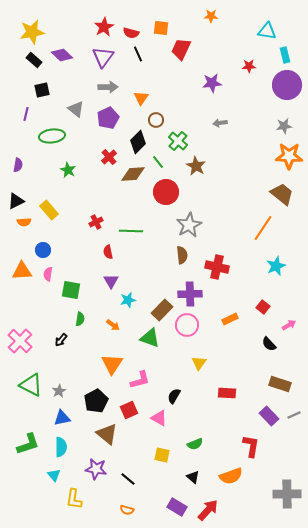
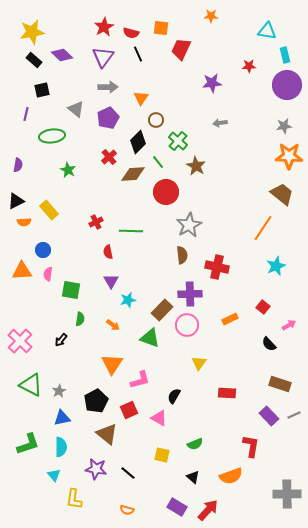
black line at (128, 479): moved 6 px up
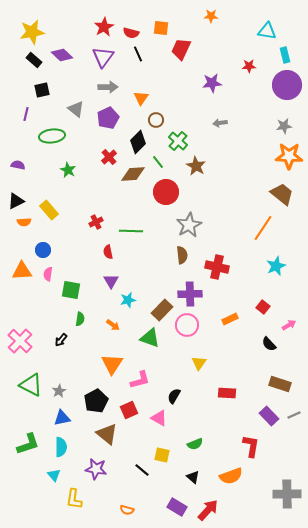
purple semicircle at (18, 165): rotated 88 degrees counterclockwise
black line at (128, 473): moved 14 px right, 3 px up
